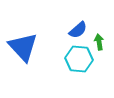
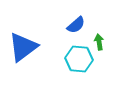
blue semicircle: moved 2 px left, 5 px up
blue triangle: rotated 36 degrees clockwise
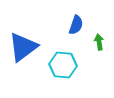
blue semicircle: rotated 30 degrees counterclockwise
cyan hexagon: moved 16 px left, 6 px down
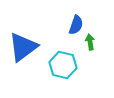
green arrow: moved 9 px left
cyan hexagon: rotated 8 degrees clockwise
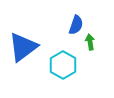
cyan hexagon: rotated 16 degrees clockwise
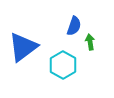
blue semicircle: moved 2 px left, 1 px down
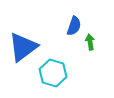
cyan hexagon: moved 10 px left, 8 px down; rotated 12 degrees counterclockwise
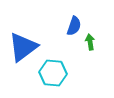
cyan hexagon: rotated 12 degrees counterclockwise
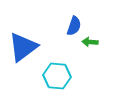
green arrow: rotated 77 degrees counterclockwise
cyan hexagon: moved 4 px right, 3 px down
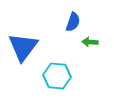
blue semicircle: moved 1 px left, 4 px up
blue triangle: rotated 16 degrees counterclockwise
